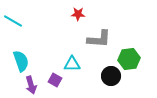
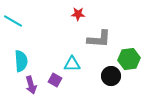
cyan semicircle: rotated 15 degrees clockwise
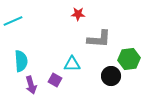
cyan line: rotated 54 degrees counterclockwise
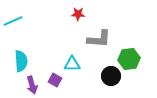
purple arrow: moved 1 px right
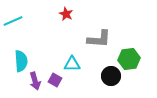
red star: moved 12 px left; rotated 24 degrees clockwise
purple arrow: moved 3 px right, 4 px up
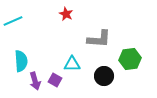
green hexagon: moved 1 px right
black circle: moved 7 px left
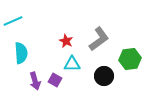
red star: moved 27 px down
gray L-shape: rotated 40 degrees counterclockwise
cyan semicircle: moved 8 px up
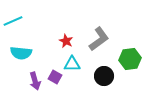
cyan semicircle: rotated 100 degrees clockwise
purple square: moved 3 px up
